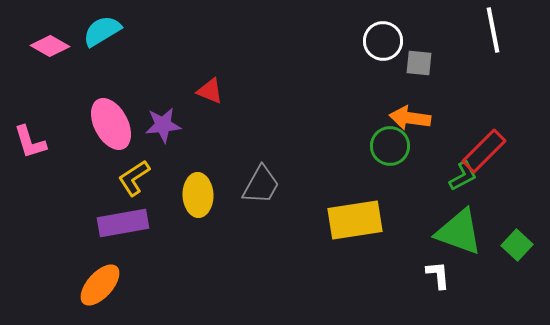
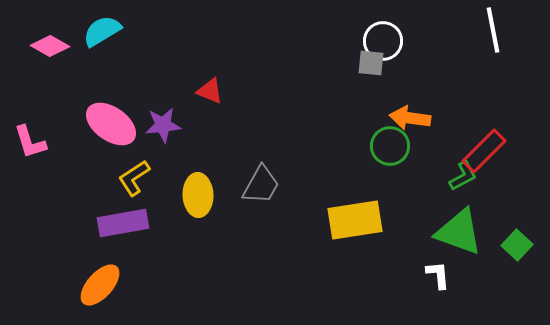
gray square: moved 48 px left
pink ellipse: rotated 27 degrees counterclockwise
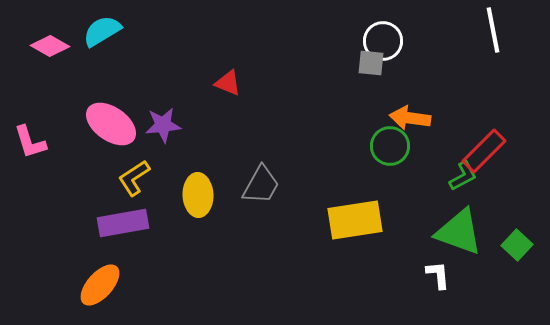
red triangle: moved 18 px right, 8 px up
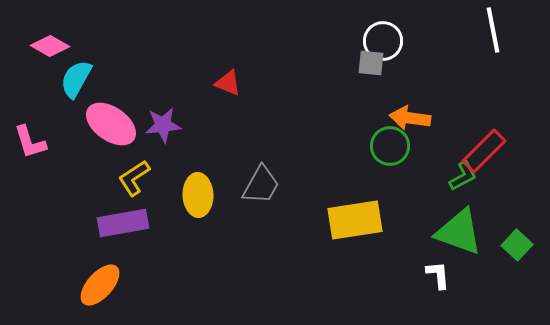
cyan semicircle: moved 26 px left, 48 px down; rotated 30 degrees counterclockwise
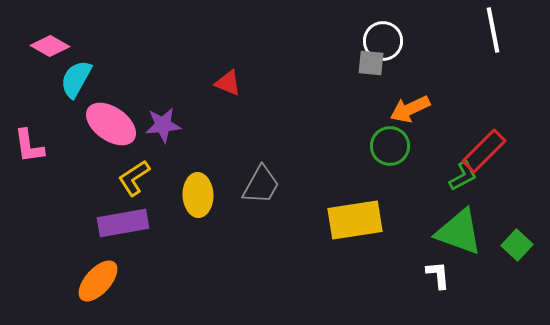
orange arrow: moved 9 px up; rotated 33 degrees counterclockwise
pink L-shape: moved 1 px left, 4 px down; rotated 9 degrees clockwise
orange ellipse: moved 2 px left, 4 px up
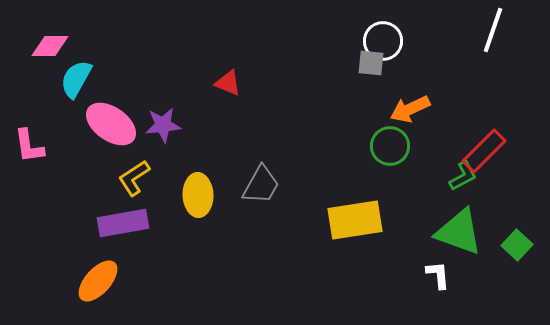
white line: rotated 30 degrees clockwise
pink diamond: rotated 30 degrees counterclockwise
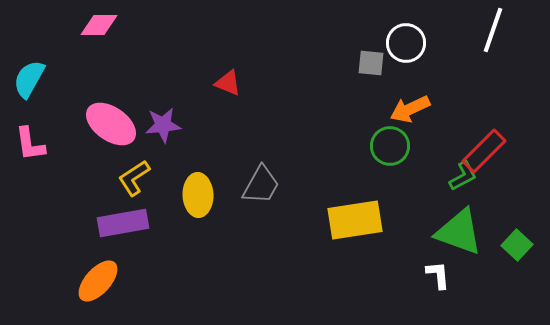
white circle: moved 23 px right, 2 px down
pink diamond: moved 49 px right, 21 px up
cyan semicircle: moved 47 px left
pink L-shape: moved 1 px right, 2 px up
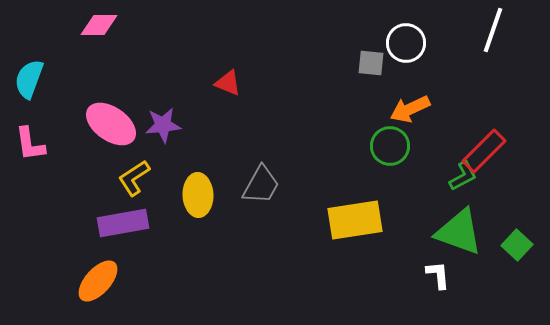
cyan semicircle: rotated 9 degrees counterclockwise
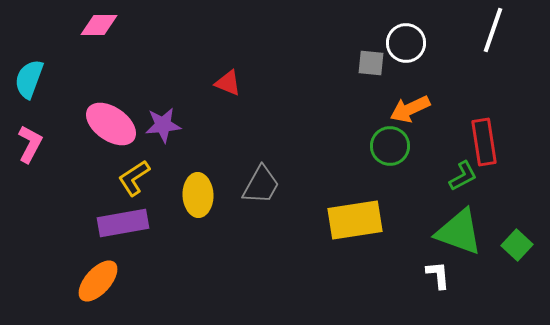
pink L-shape: rotated 144 degrees counterclockwise
red rectangle: moved 9 px up; rotated 54 degrees counterclockwise
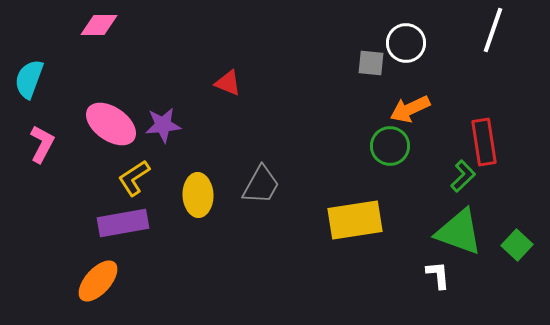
pink L-shape: moved 12 px right
green L-shape: rotated 16 degrees counterclockwise
